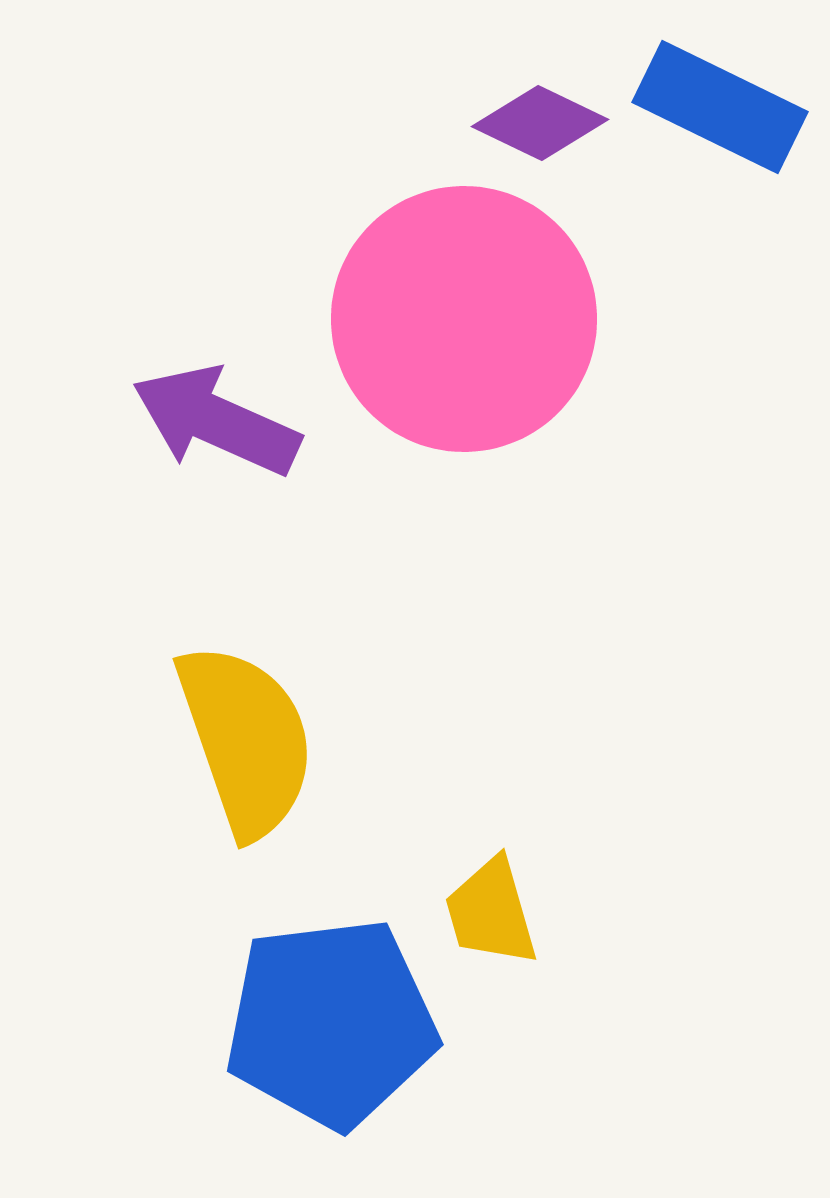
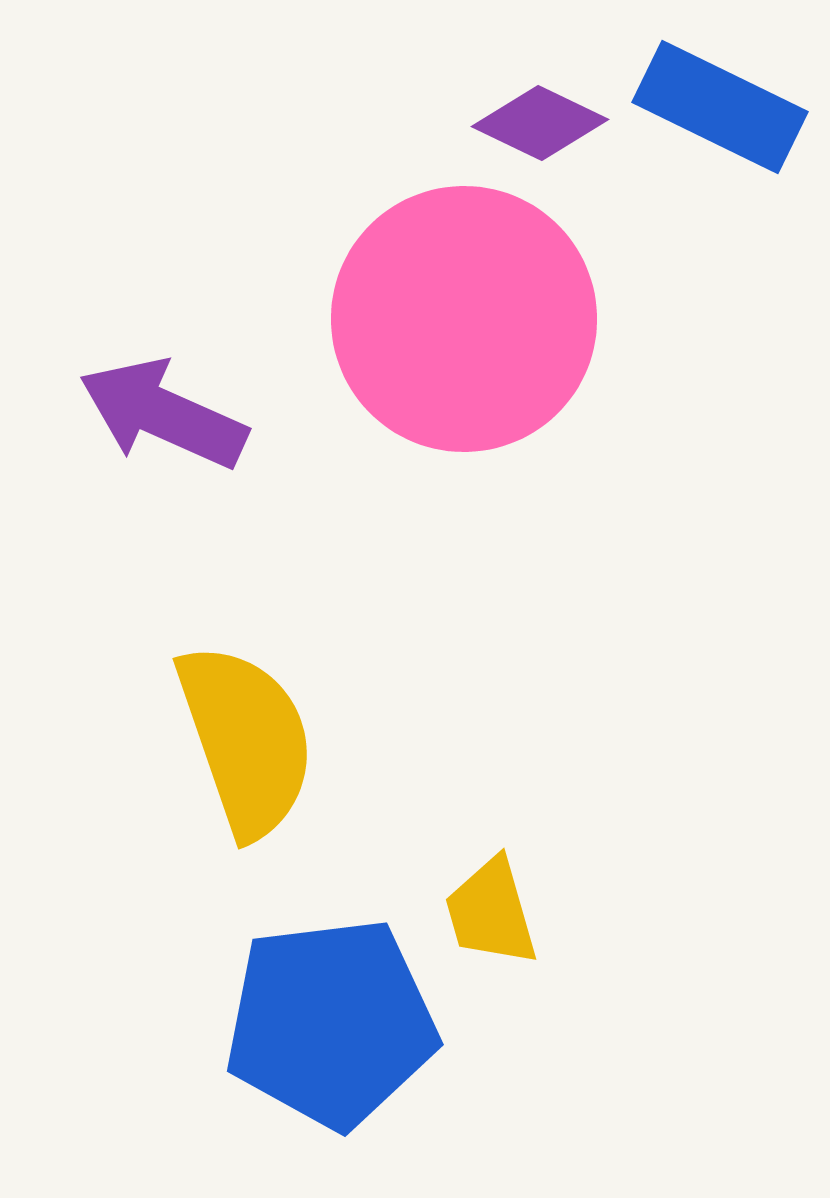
purple arrow: moved 53 px left, 7 px up
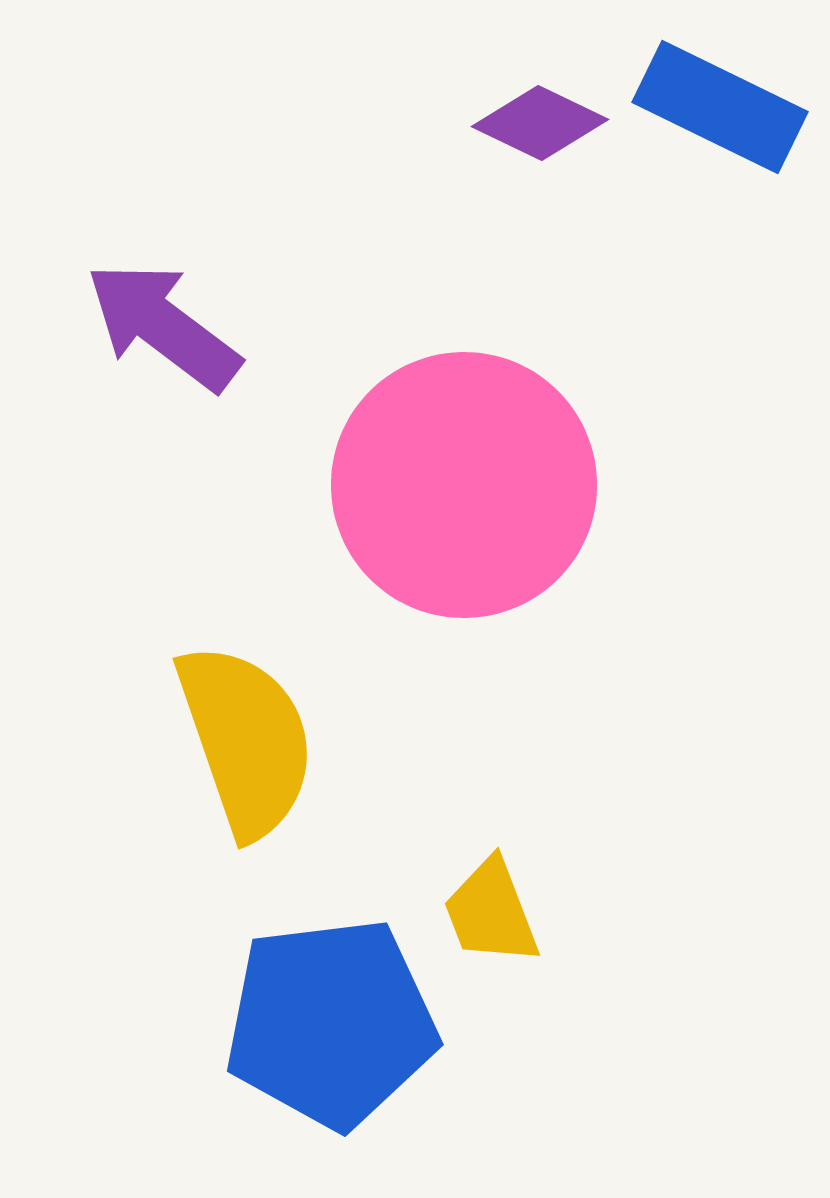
pink circle: moved 166 px down
purple arrow: moved 88 px up; rotated 13 degrees clockwise
yellow trapezoid: rotated 5 degrees counterclockwise
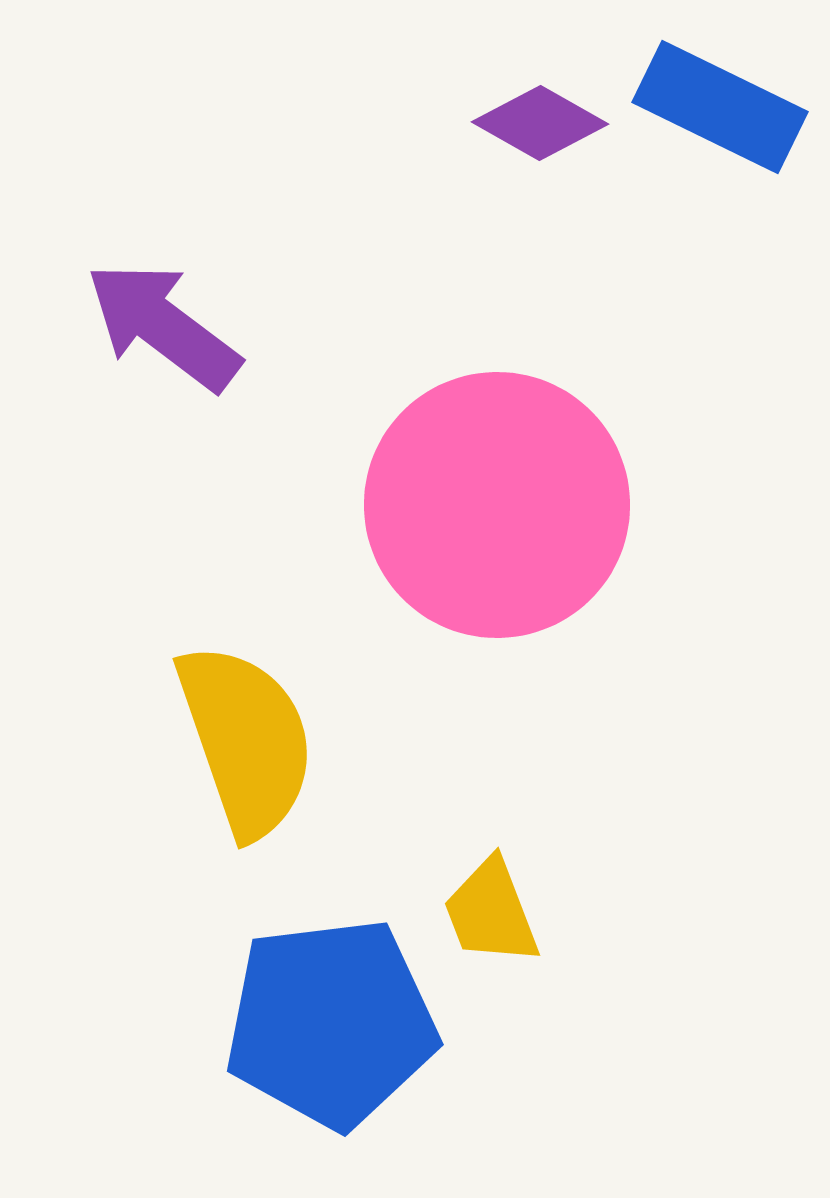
purple diamond: rotated 4 degrees clockwise
pink circle: moved 33 px right, 20 px down
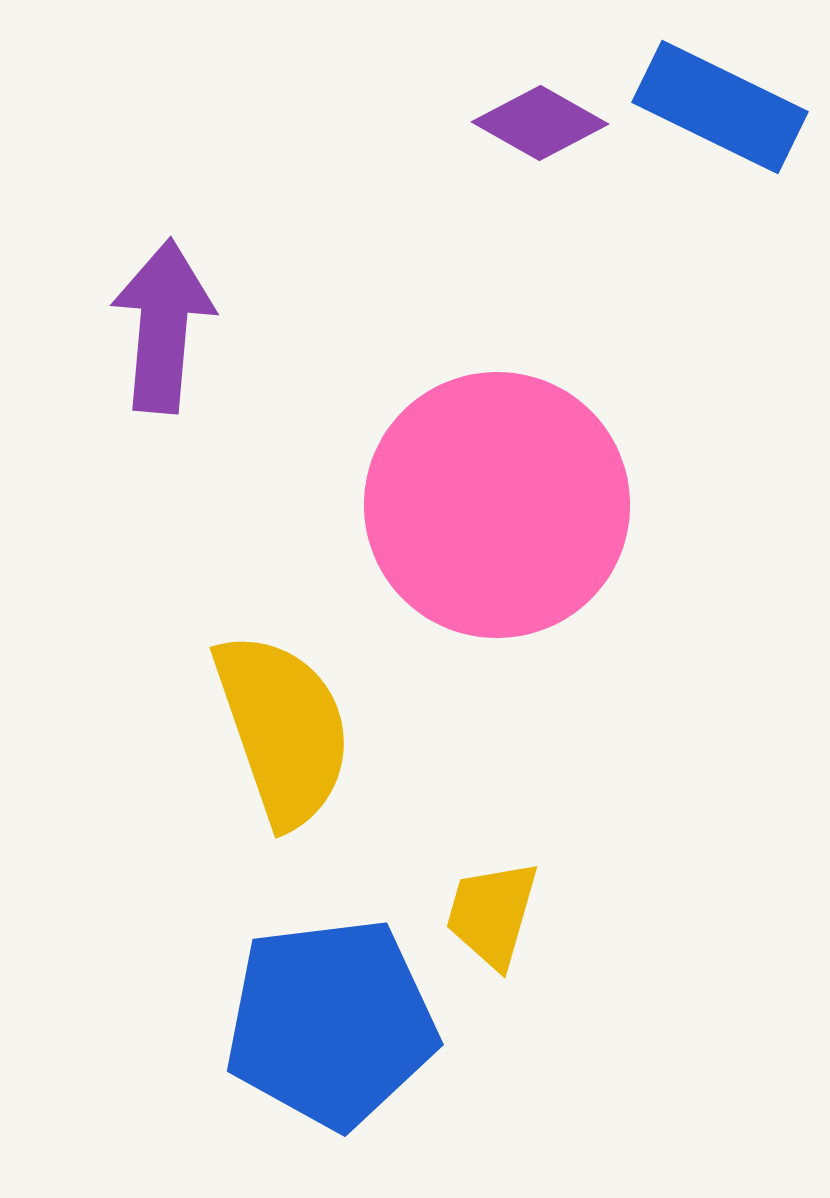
purple arrow: rotated 58 degrees clockwise
yellow semicircle: moved 37 px right, 11 px up
yellow trapezoid: moved 1 px right, 2 px down; rotated 37 degrees clockwise
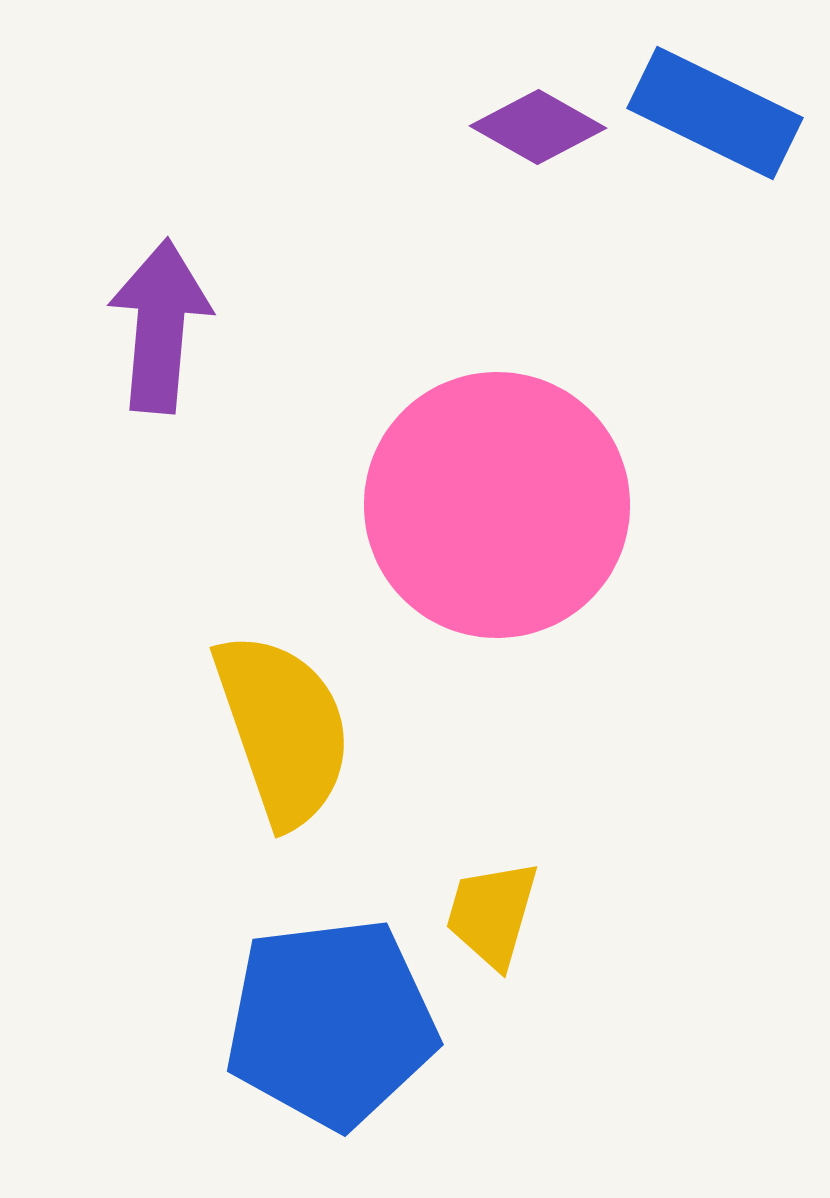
blue rectangle: moved 5 px left, 6 px down
purple diamond: moved 2 px left, 4 px down
purple arrow: moved 3 px left
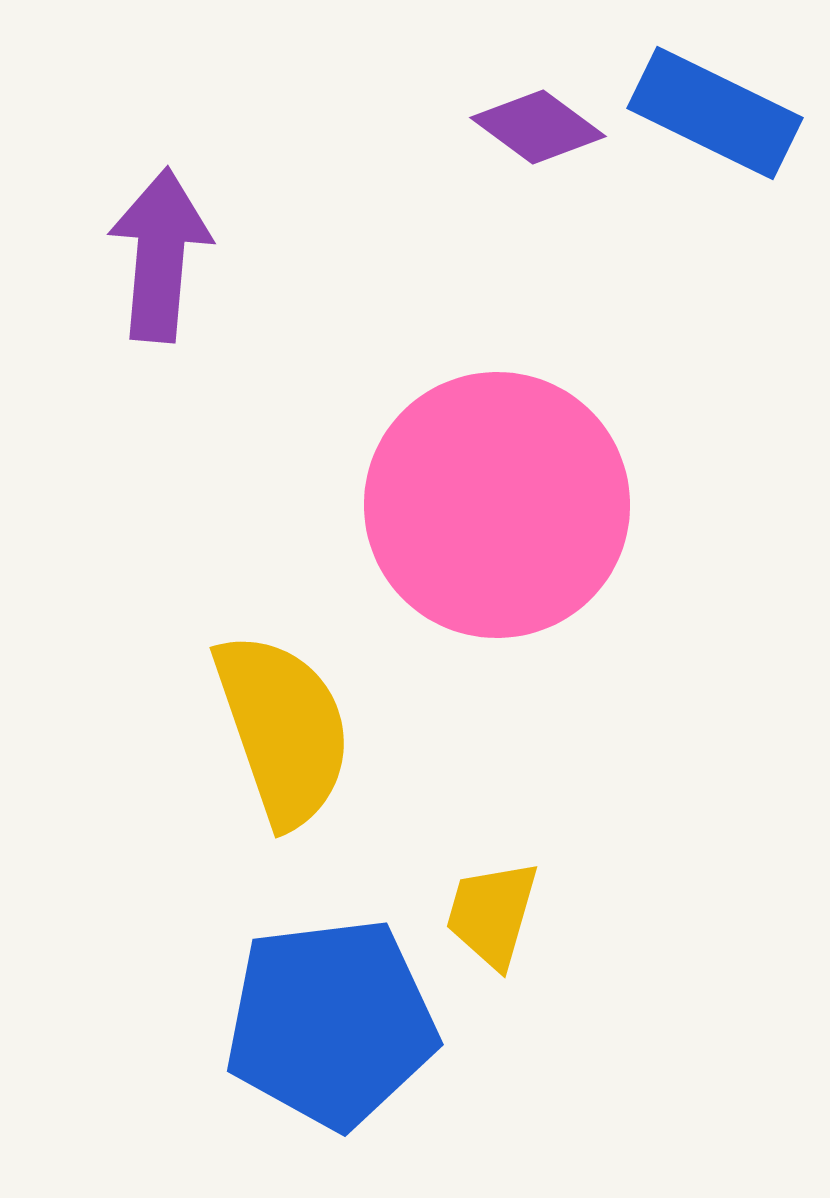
purple diamond: rotated 7 degrees clockwise
purple arrow: moved 71 px up
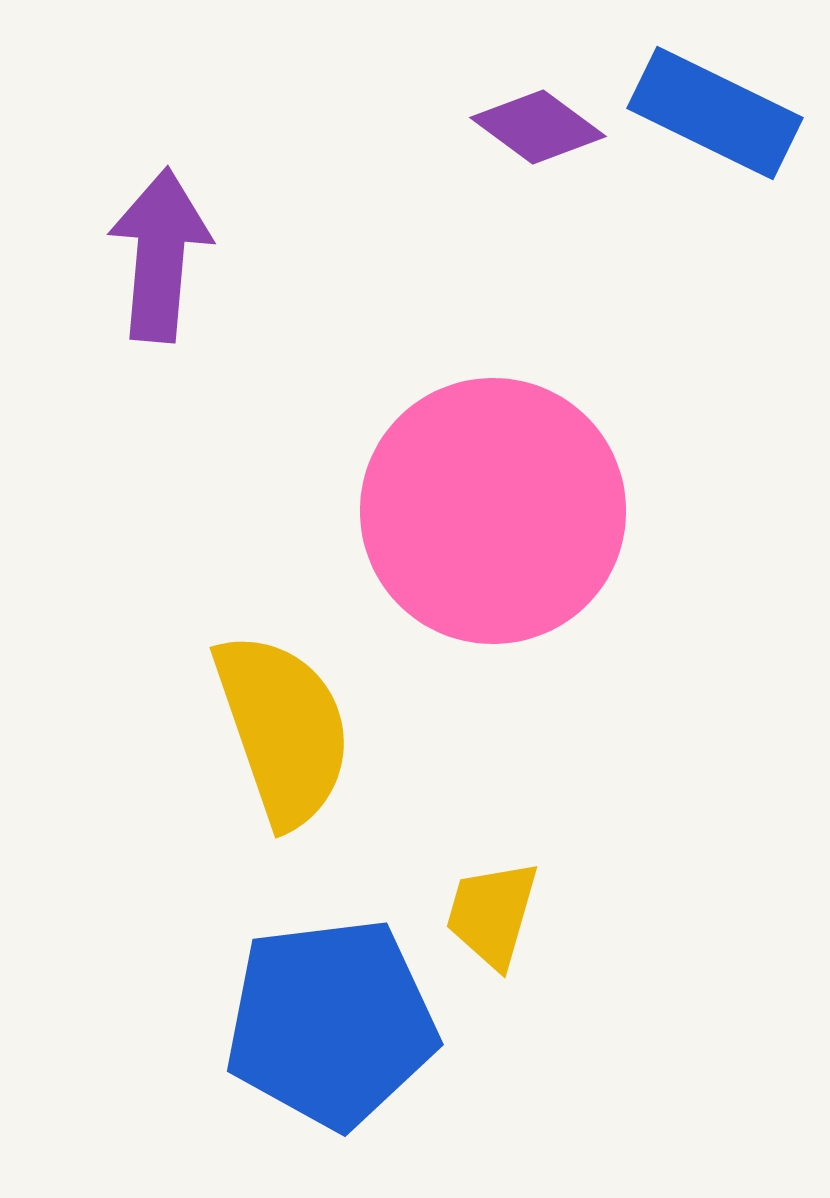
pink circle: moved 4 px left, 6 px down
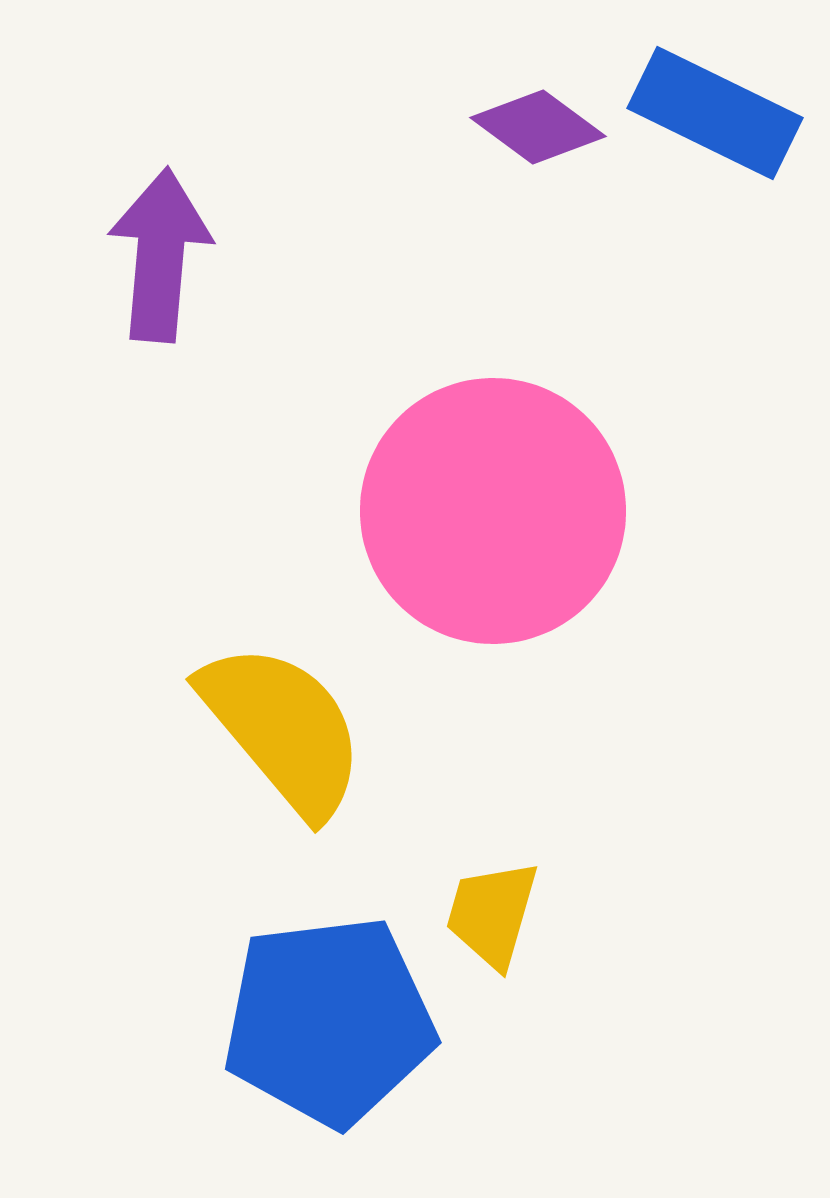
yellow semicircle: rotated 21 degrees counterclockwise
blue pentagon: moved 2 px left, 2 px up
